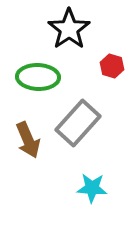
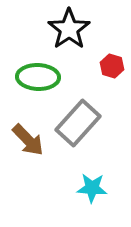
brown arrow: rotated 21 degrees counterclockwise
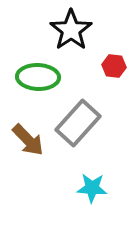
black star: moved 2 px right, 1 px down
red hexagon: moved 2 px right; rotated 10 degrees counterclockwise
